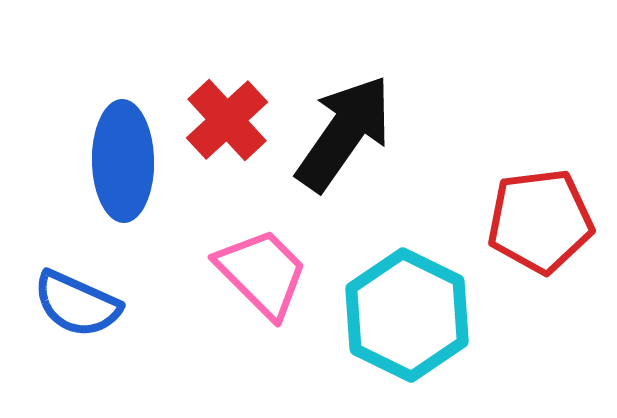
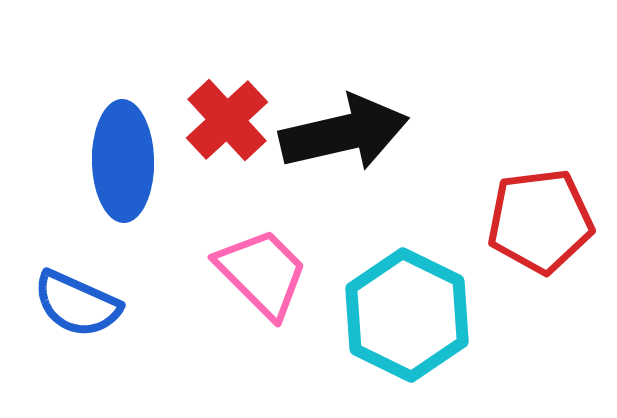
black arrow: rotated 42 degrees clockwise
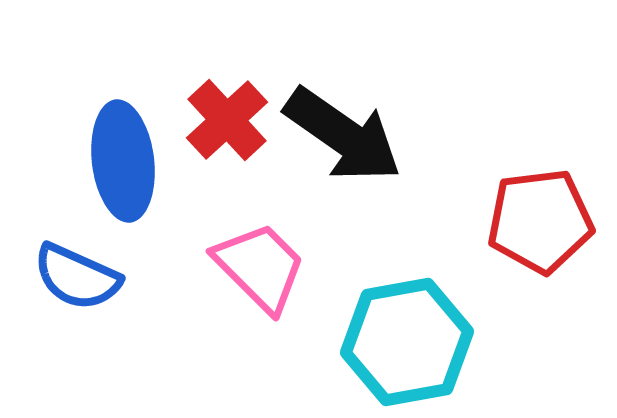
black arrow: moved 1 px left, 2 px down; rotated 48 degrees clockwise
blue ellipse: rotated 6 degrees counterclockwise
pink trapezoid: moved 2 px left, 6 px up
blue semicircle: moved 27 px up
cyan hexagon: moved 27 px down; rotated 24 degrees clockwise
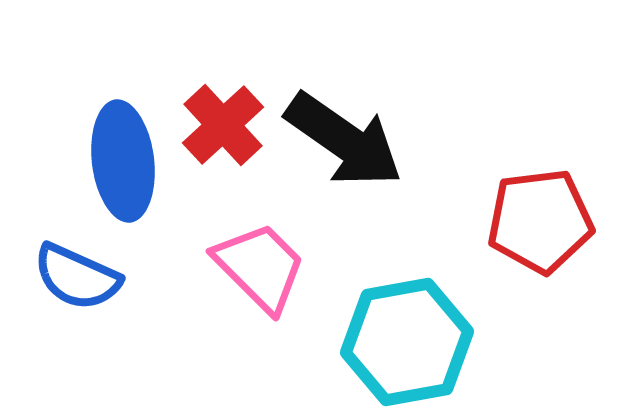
red cross: moved 4 px left, 5 px down
black arrow: moved 1 px right, 5 px down
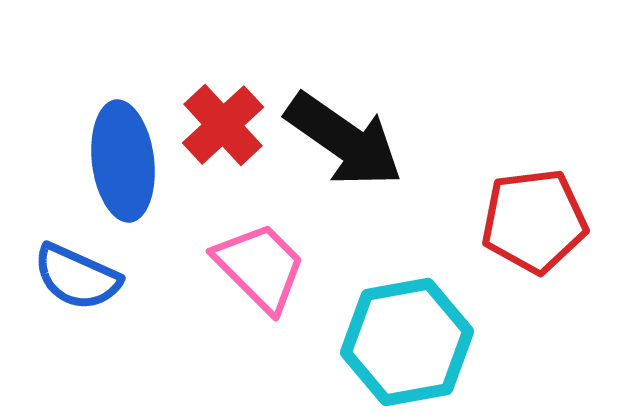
red pentagon: moved 6 px left
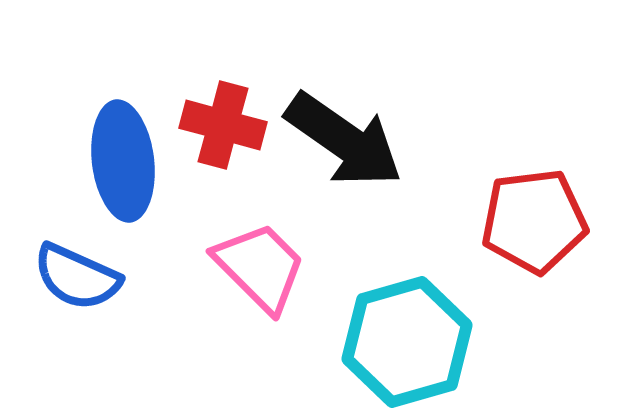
red cross: rotated 32 degrees counterclockwise
cyan hexagon: rotated 6 degrees counterclockwise
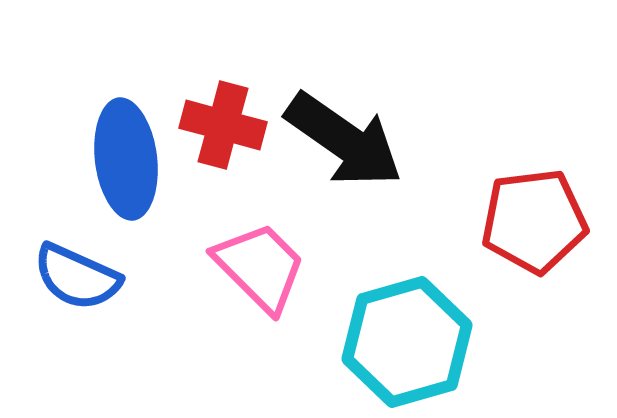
blue ellipse: moved 3 px right, 2 px up
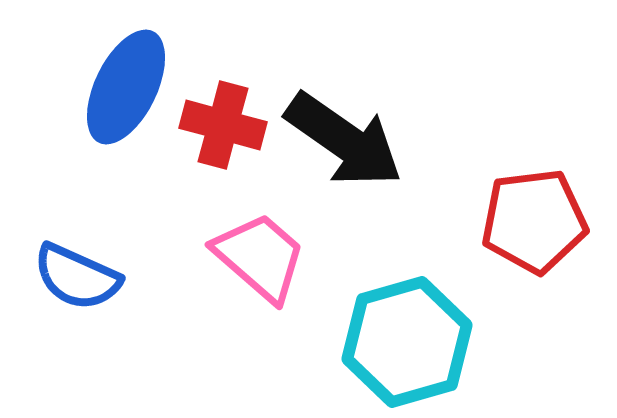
blue ellipse: moved 72 px up; rotated 33 degrees clockwise
pink trapezoid: moved 10 px up; rotated 4 degrees counterclockwise
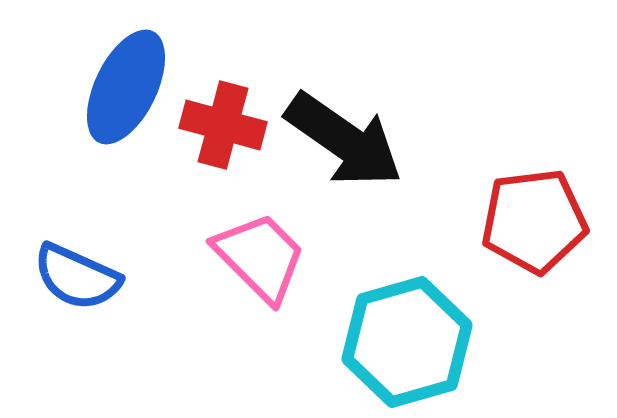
pink trapezoid: rotated 4 degrees clockwise
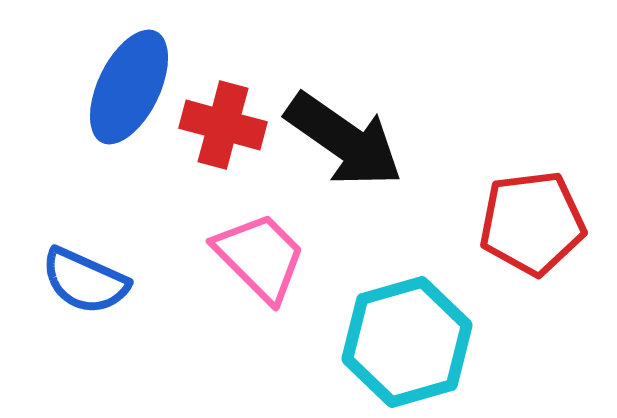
blue ellipse: moved 3 px right
red pentagon: moved 2 px left, 2 px down
blue semicircle: moved 8 px right, 4 px down
